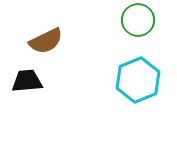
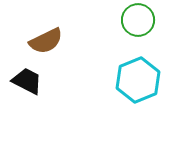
black trapezoid: rotated 32 degrees clockwise
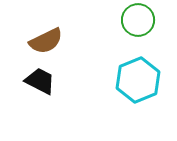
black trapezoid: moved 13 px right
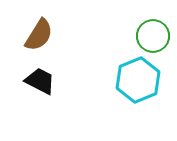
green circle: moved 15 px right, 16 px down
brown semicircle: moved 7 px left, 6 px up; rotated 32 degrees counterclockwise
